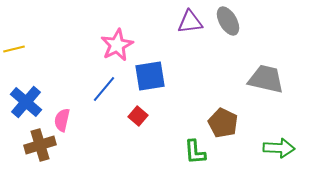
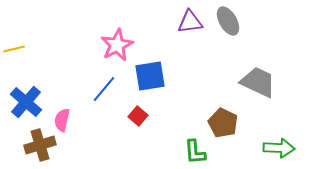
gray trapezoid: moved 8 px left, 3 px down; rotated 12 degrees clockwise
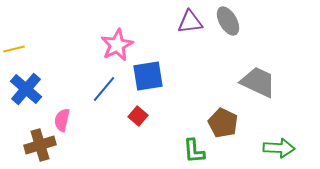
blue square: moved 2 px left
blue cross: moved 13 px up
green L-shape: moved 1 px left, 1 px up
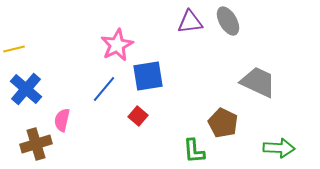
brown cross: moved 4 px left, 1 px up
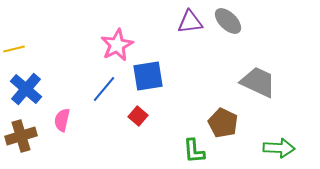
gray ellipse: rotated 16 degrees counterclockwise
brown cross: moved 15 px left, 8 px up
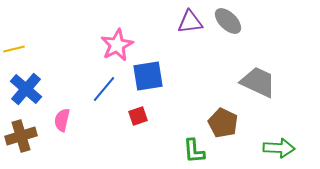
red square: rotated 30 degrees clockwise
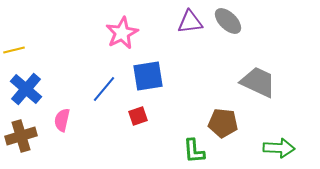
pink star: moved 5 px right, 12 px up
yellow line: moved 1 px down
brown pentagon: rotated 20 degrees counterclockwise
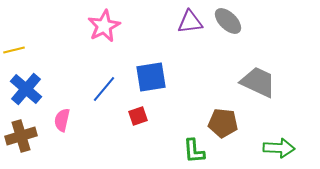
pink star: moved 18 px left, 7 px up
blue square: moved 3 px right, 1 px down
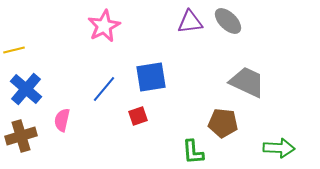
gray trapezoid: moved 11 px left
green L-shape: moved 1 px left, 1 px down
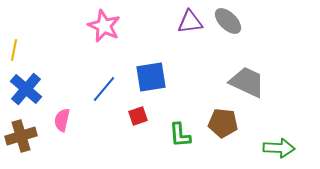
pink star: rotated 20 degrees counterclockwise
yellow line: rotated 65 degrees counterclockwise
green L-shape: moved 13 px left, 17 px up
